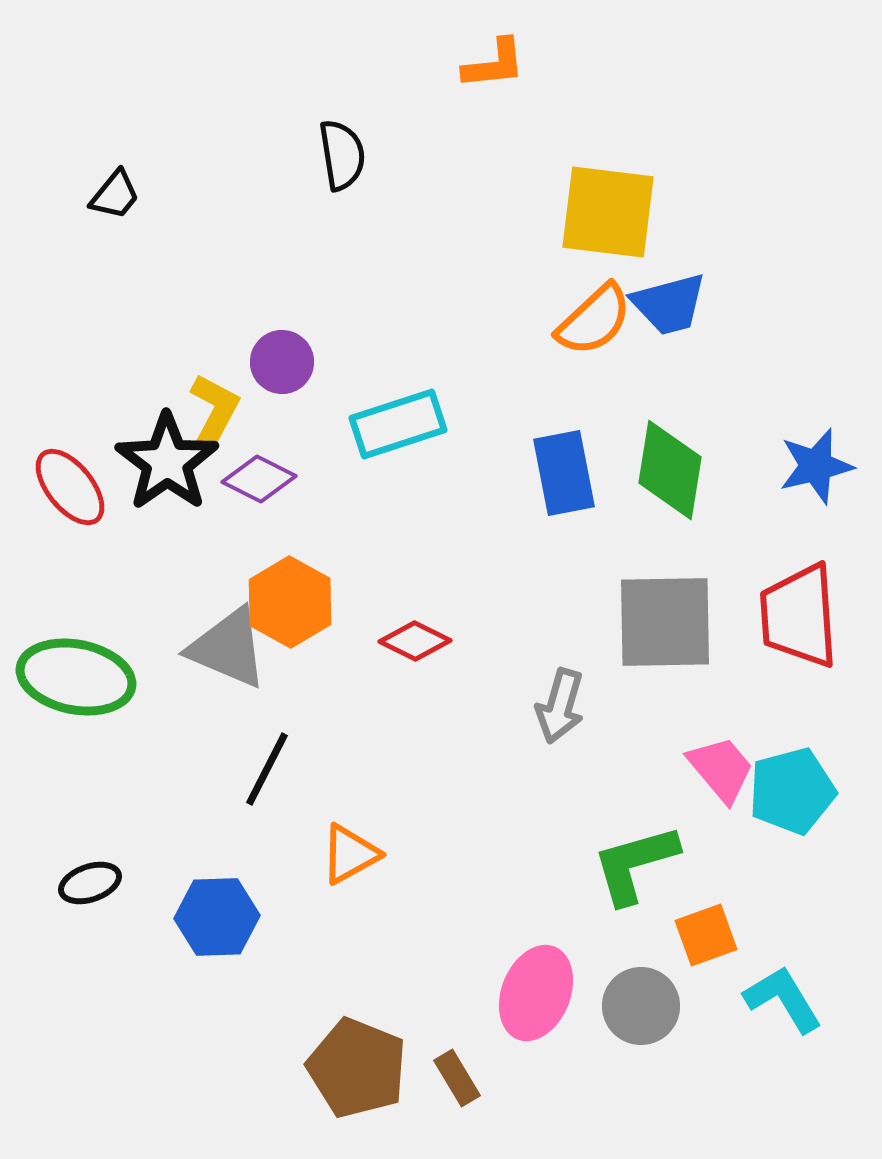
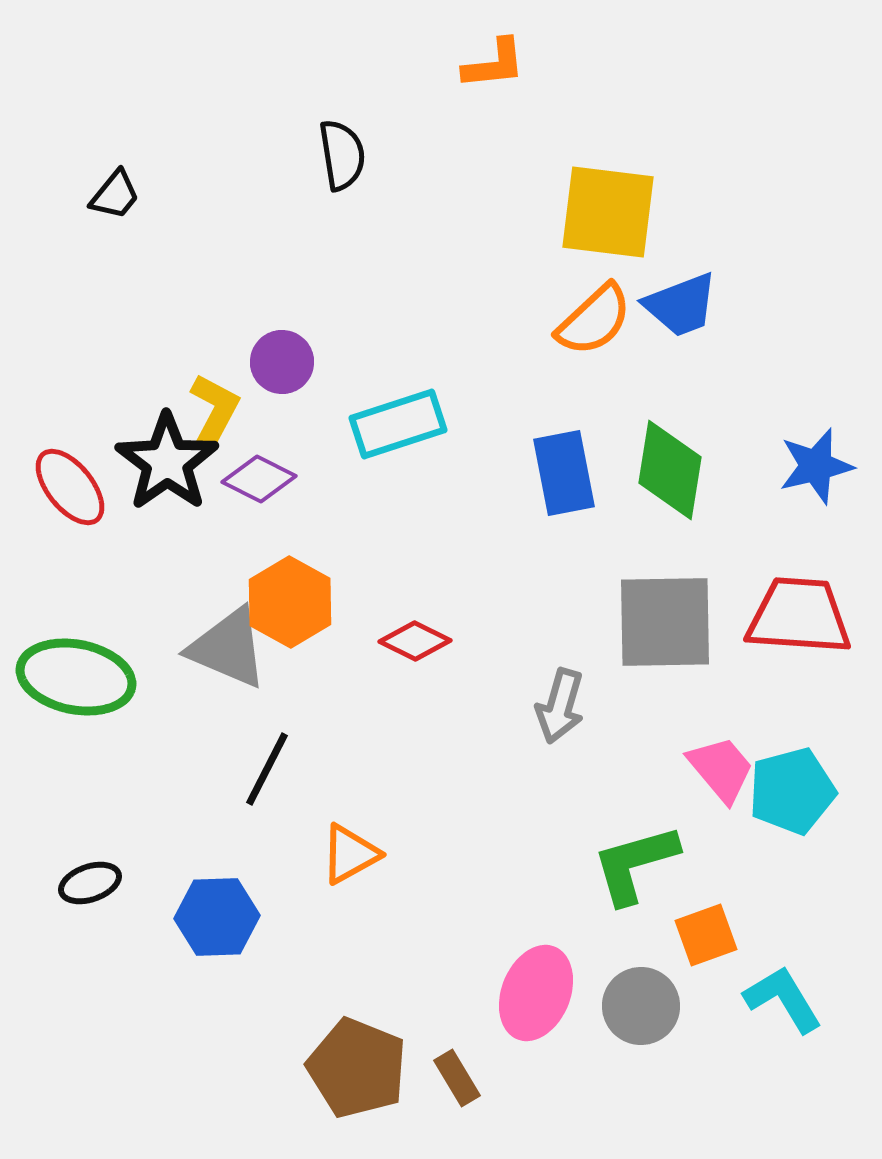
blue trapezoid: moved 12 px right, 1 px down; rotated 6 degrees counterclockwise
red trapezoid: rotated 98 degrees clockwise
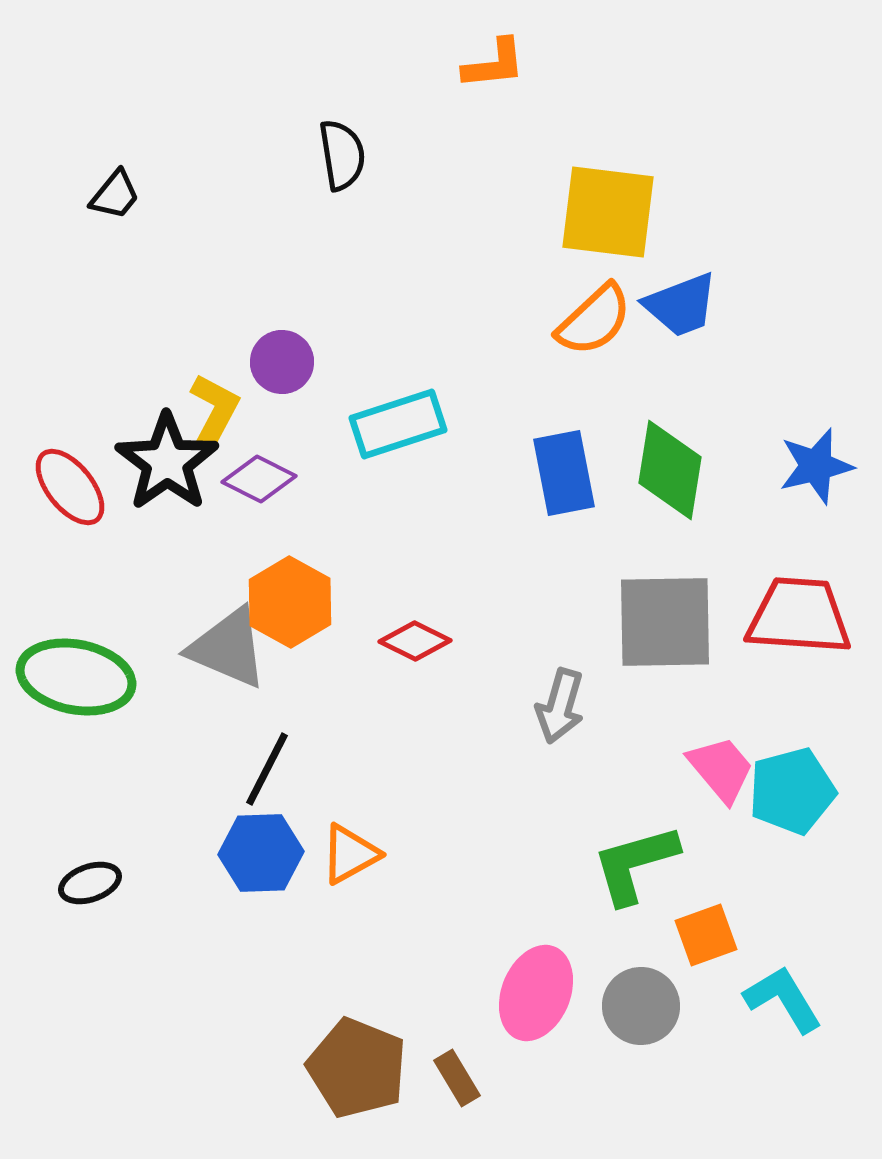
blue hexagon: moved 44 px right, 64 px up
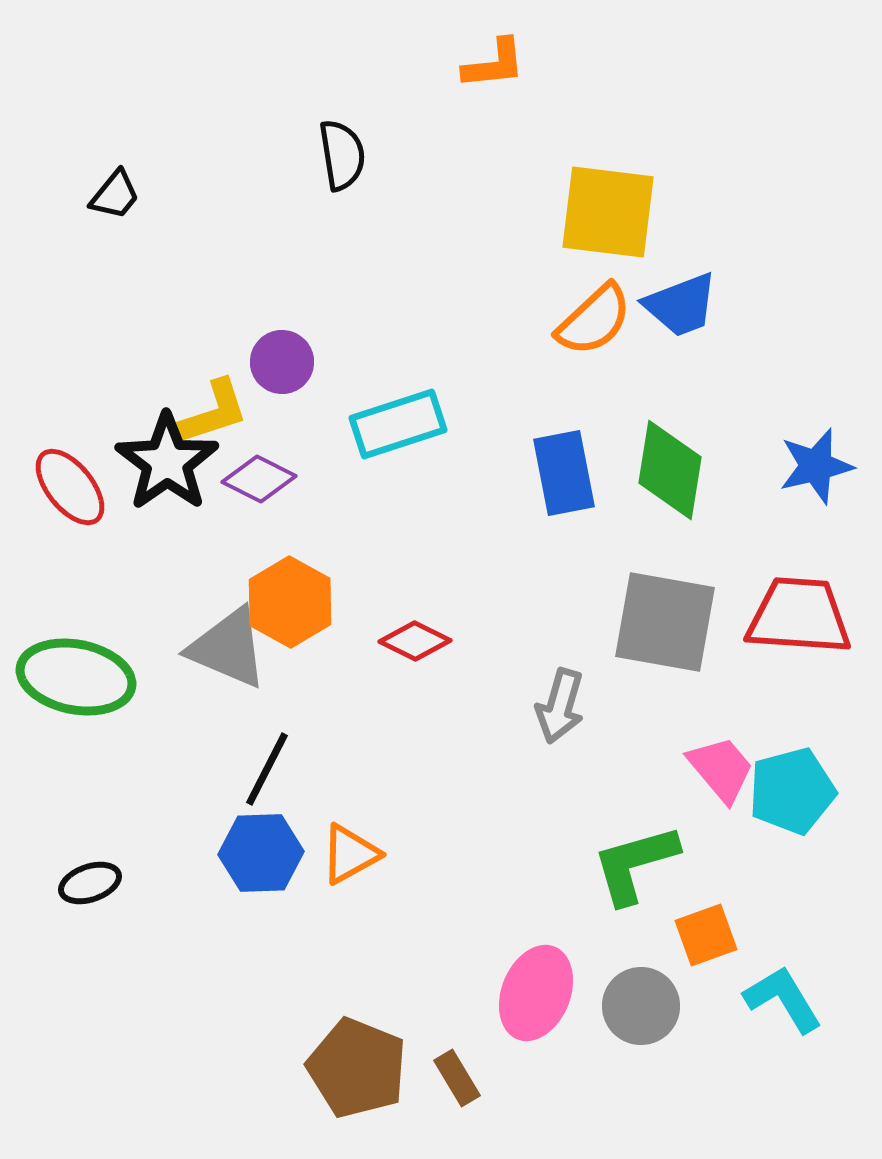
yellow L-shape: rotated 44 degrees clockwise
gray square: rotated 11 degrees clockwise
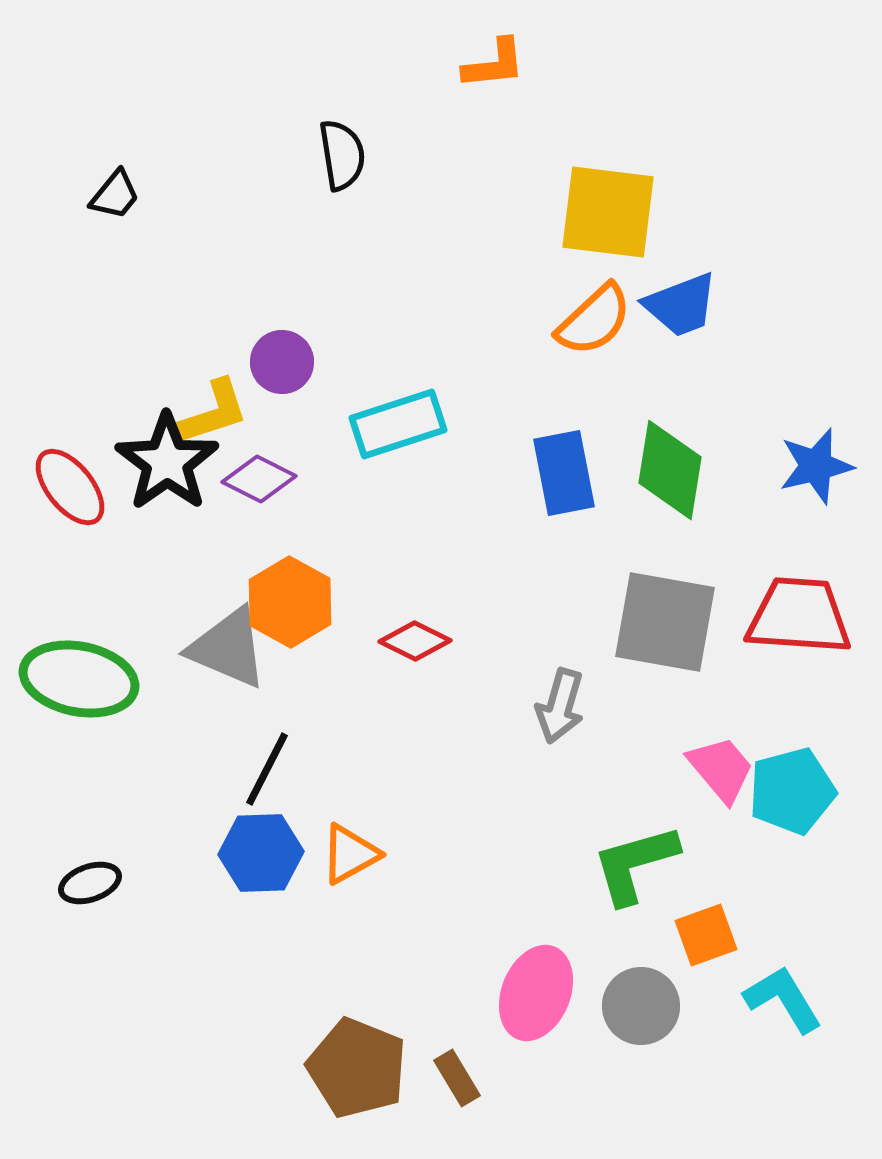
green ellipse: moved 3 px right, 2 px down
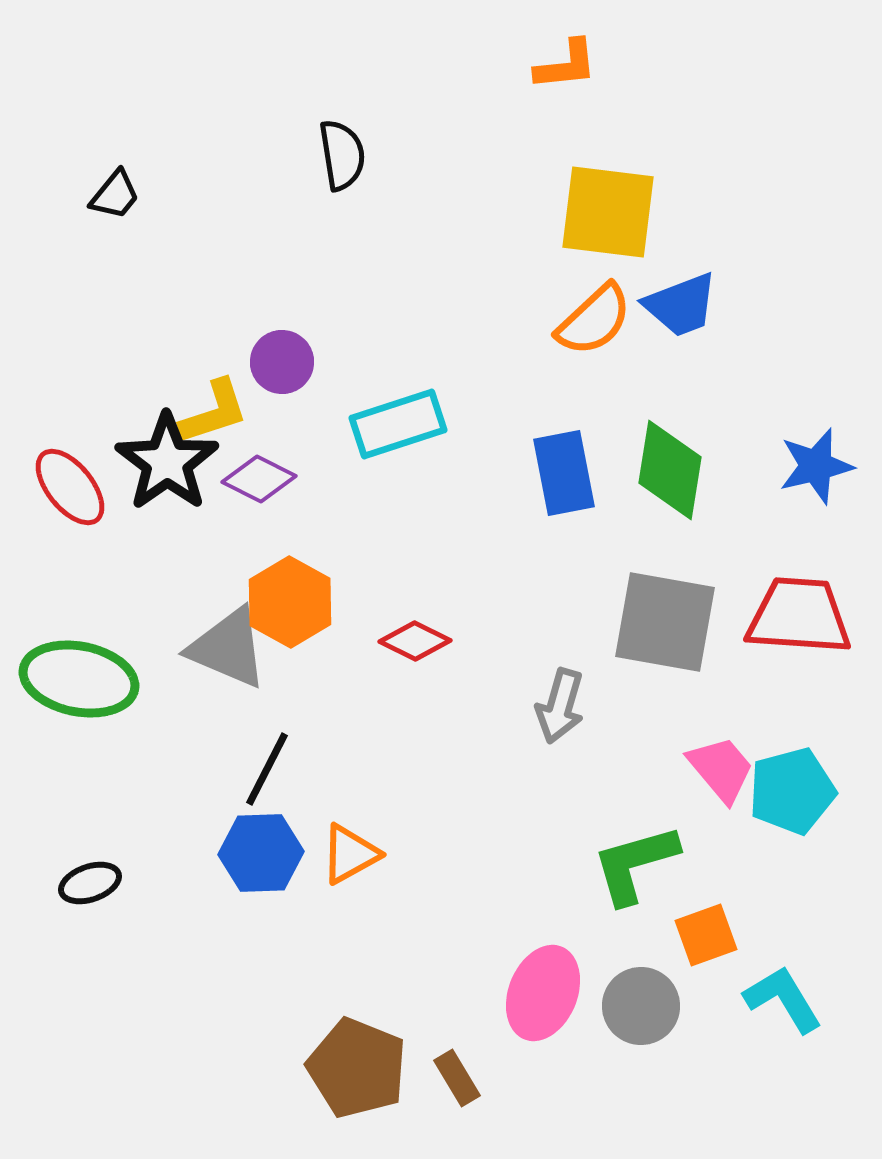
orange L-shape: moved 72 px right, 1 px down
pink ellipse: moved 7 px right
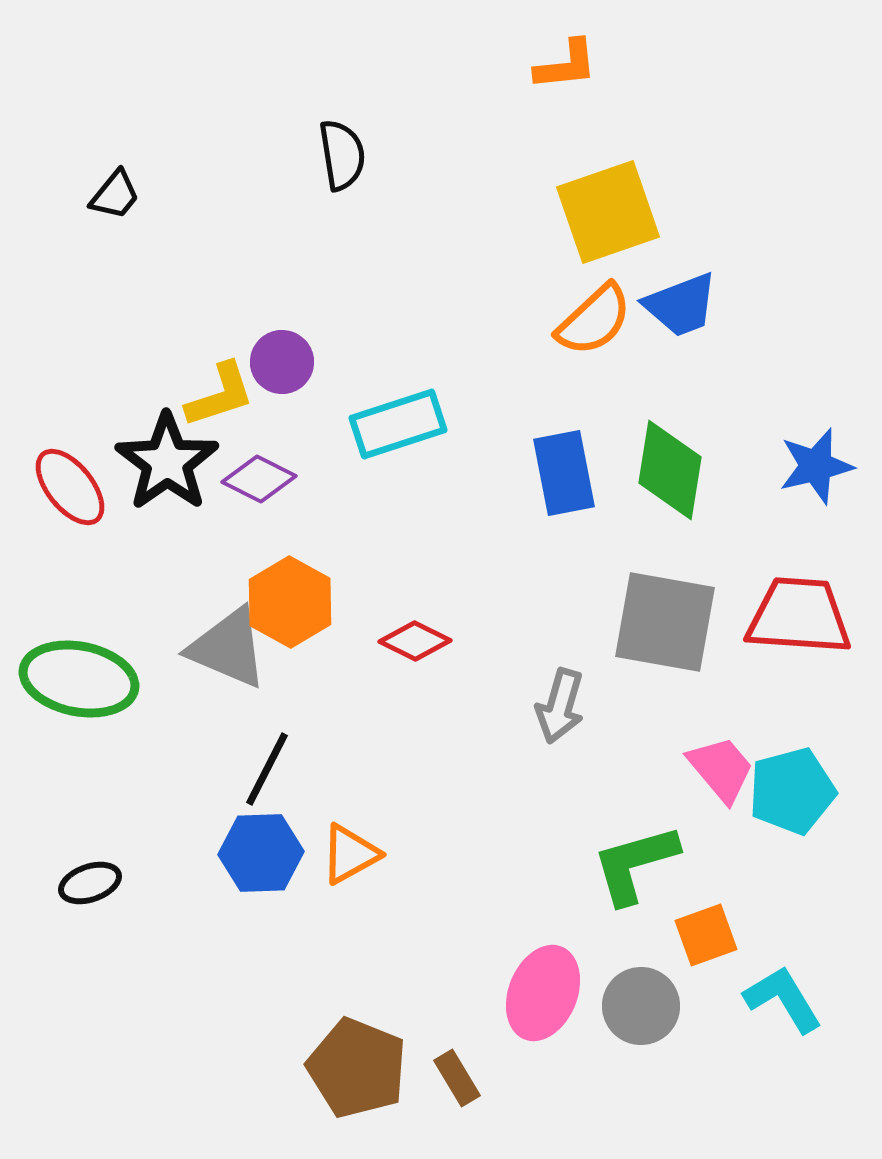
yellow square: rotated 26 degrees counterclockwise
yellow L-shape: moved 6 px right, 17 px up
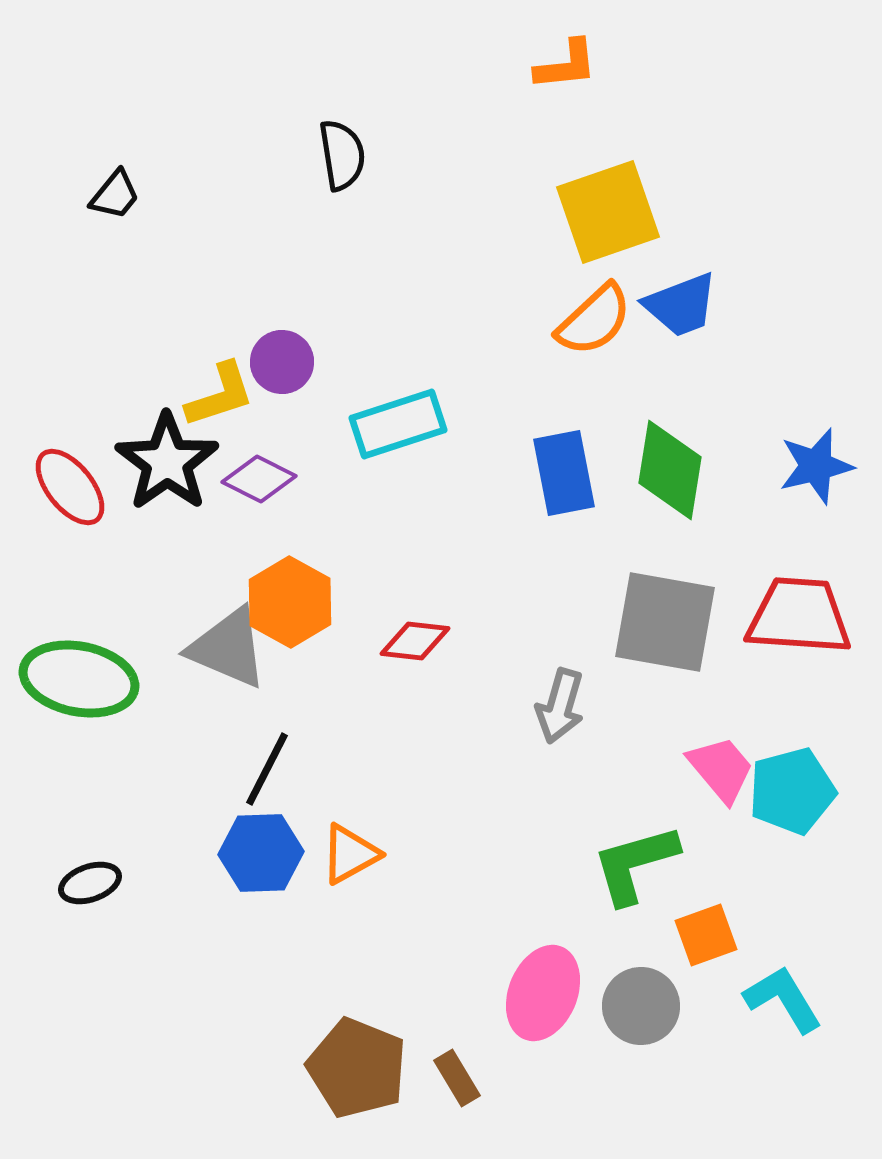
red diamond: rotated 20 degrees counterclockwise
